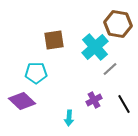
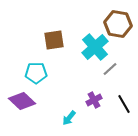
cyan arrow: rotated 35 degrees clockwise
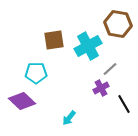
cyan cross: moved 7 px left, 1 px up; rotated 12 degrees clockwise
purple cross: moved 7 px right, 12 px up
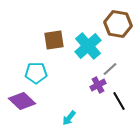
cyan cross: rotated 12 degrees counterclockwise
purple cross: moved 3 px left, 3 px up
black line: moved 5 px left, 3 px up
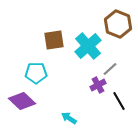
brown hexagon: rotated 12 degrees clockwise
cyan arrow: rotated 84 degrees clockwise
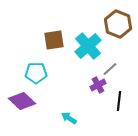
black line: rotated 36 degrees clockwise
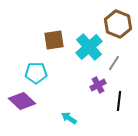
cyan cross: moved 1 px right, 1 px down
gray line: moved 4 px right, 6 px up; rotated 14 degrees counterclockwise
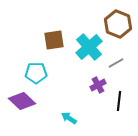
gray line: moved 2 px right; rotated 28 degrees clockwise
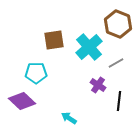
purple cross: rotated 28 degrees counterclockwise
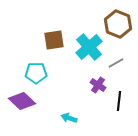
cyan arrow: rotated 14 degrees counterclockwise
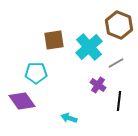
brown hexagon: moved 1 px right, 1 px down
purple diamond: rotated 12 degrees clockwise
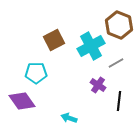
brown square: rotated 20 degrees counterclockwise
cyan cross: moved 2 px right, 1 px up; rotated 12 degrees clockwise
